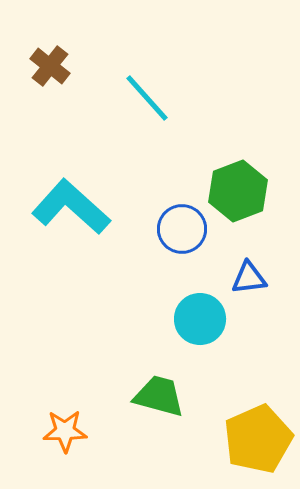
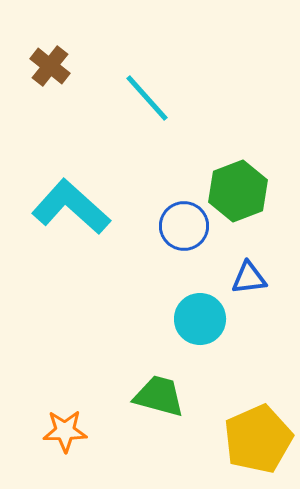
blue circle: moved 2 px right, 3 px up
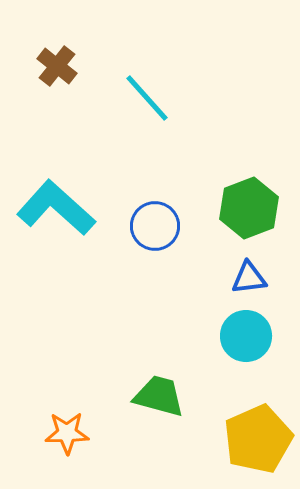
brown cross: moved 7 px right
green hexagon: moved 11 px right, 17 px down
cyan L-shape: moved 15 px left, 1 px down
blue circle: moved 29 px left
cyan circle: moved 46 px right, 17 px down
orange star: moved 2 px right, 2 px down
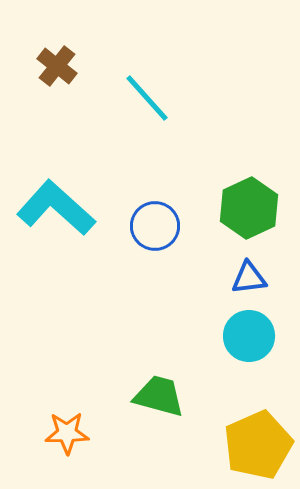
green hexagon: rotated 4 degrees counterclockwise
cyan circle: moved 3 px right
yellow pentagon: moved 6 px down
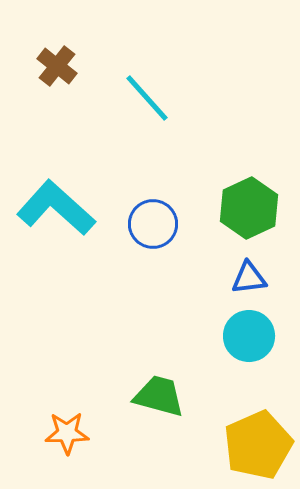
blue circle: moved 2 px left, 2 px up
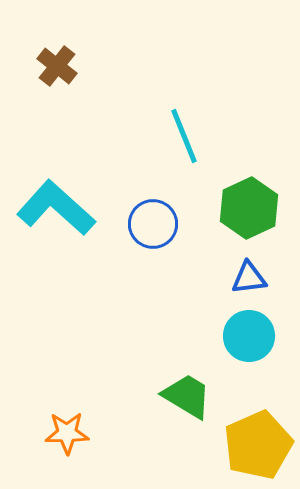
cyan line: moved 37 px right, 38 px down; rotated 20 degrees clockwise
green trapezoid: moved 28 px right; rotated 16 degrees clockwise
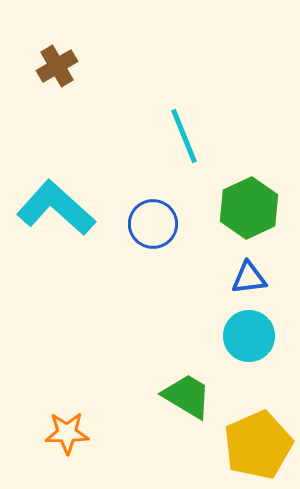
brown cross: rotated 21 degrees clockwise
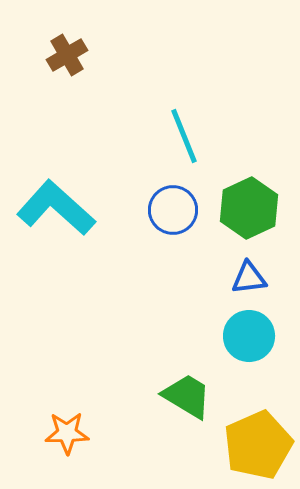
brown cross: moved 10 px right, 11 px up
blue circle: moved 20 px right, 14 px up
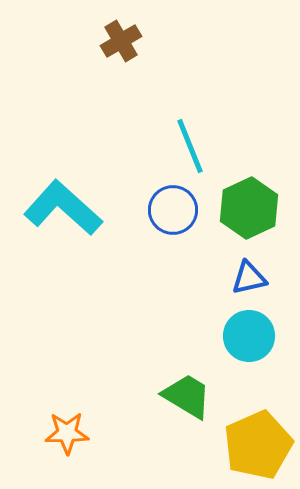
brown cross: moved 54 px right, 14 px up
cyan line: moved 6 px right, 10 px down
cyan L-shape: moved 7 px right
blue triangle: rotated 6 degrees counterclockwise
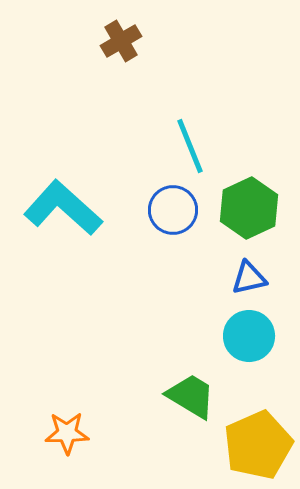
green trapezoid: moved 4 px right
